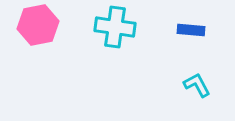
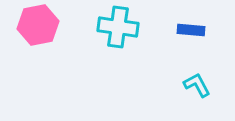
cyan cross: moved 3 px right
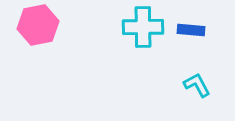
cyan cross: moved 25 px right; rotated 9 degrees counterclockwise
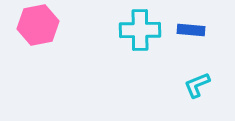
cyan cross: moved 3 px left, 3 px down
cyan L-shape: rotated 84 degrees counterclockwise
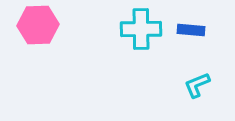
pink hexagon: rotated 9 degrees clockwise
cyan cross: moved 1 px right, 1 px up
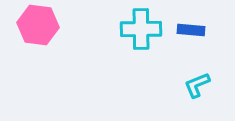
pink hexagon: rotated 9 degrees clockwise
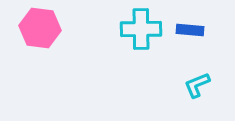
pink hexagon: moved 2 px right, 3 px down
blue rectangle: moved 1 px left
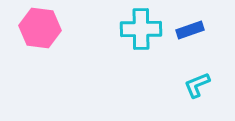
blue rectangle: rotated 24 degrees counterclockwise
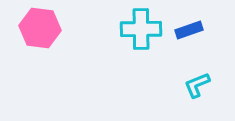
blue rectangle: moved 1 px left
